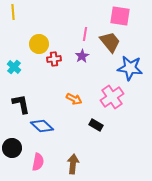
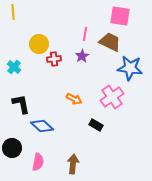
brown trapezoid: rotated 25 degrees counterclockwise
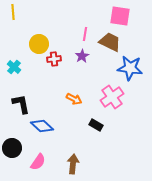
pink semicircle: rotated 24 degrees clockwise
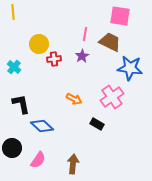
black rectangle: moved 1 px right, 1 px up
pink semicircle: moved 2 px up
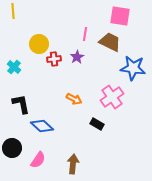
yellow line: moved 1 px up
purple star: moved 5 px left, 1 px down
blue star: moved 3 px right
